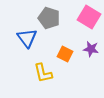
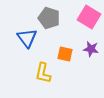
orange square: rotated 14 degrees counterclockwise
yellow L-shape: rotated 25 degrees clockwise
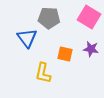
gray pentagon: rotated 15 degrees counterclockwise
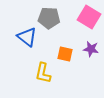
blue triangle: moved 1 px up; rotated 15 degrees counterclockwise
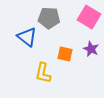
purple star: rotated 14 degrees clockwise
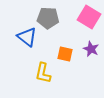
gray pentagon: moved 1 px left
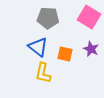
blue triangle: moved 11 px right, 10 px down
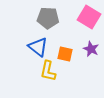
yellow L-shape: moved 5 px right, 2 px up
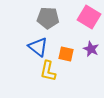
orange square: moved 1 px right
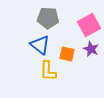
pink square: moved 8 px down; rotated 30 degrees clockwise
blue triangle: moved 2 px right, 2 px up
orange square: moved 1 px right
yellow L-shape: rotated 10 degrees counterclockwise
